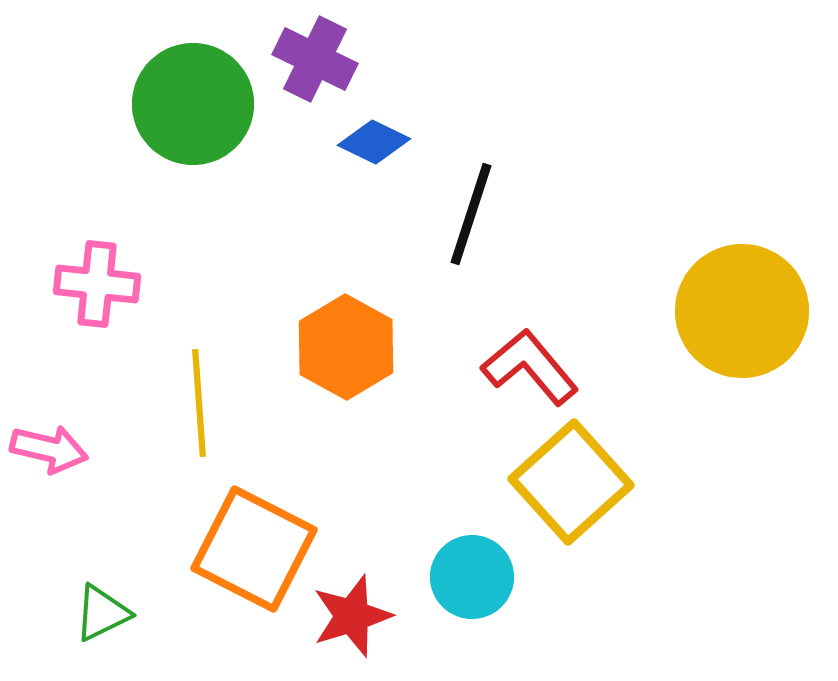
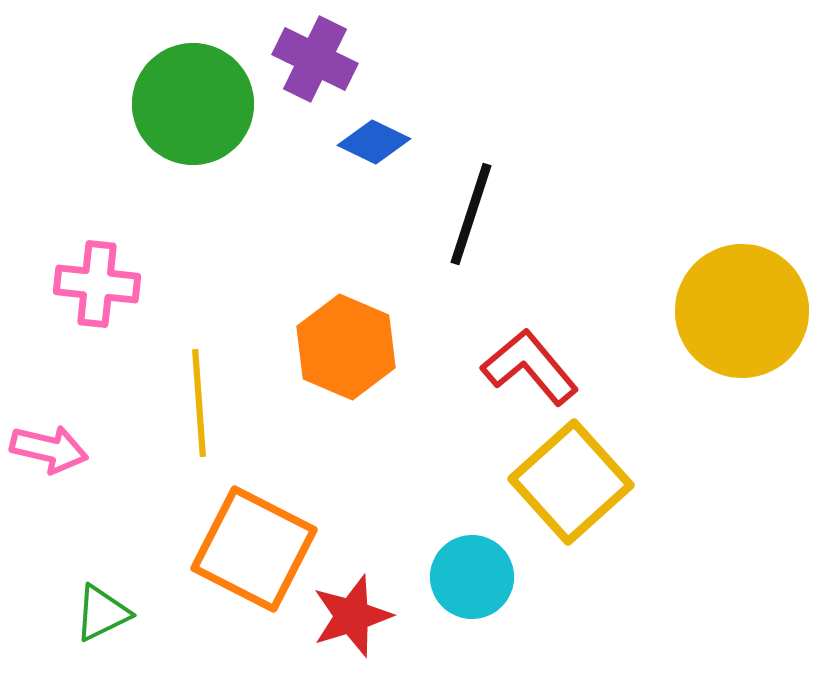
orange hexagon: rotated 6 degrees counterclockwise
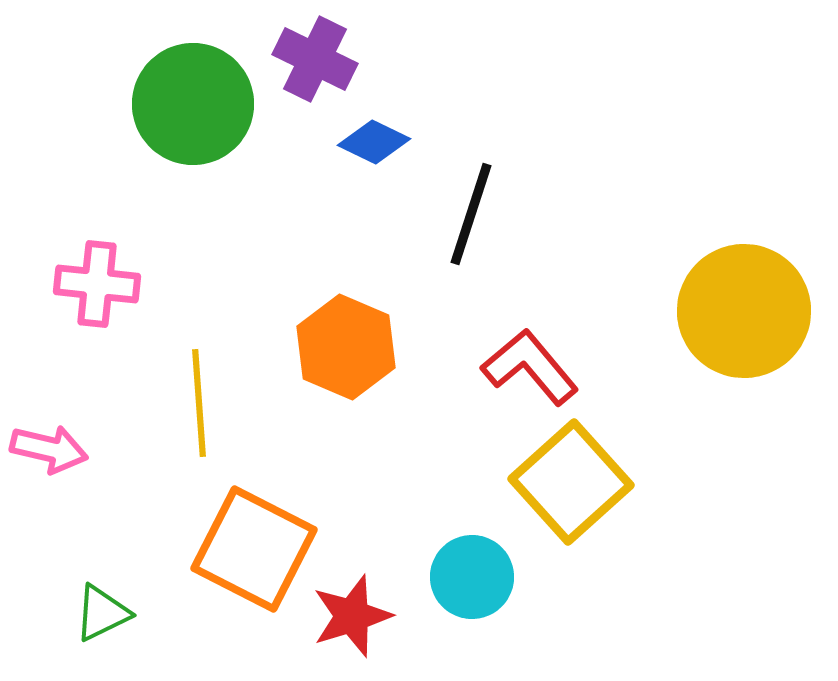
yellow circle: moved 2 px right
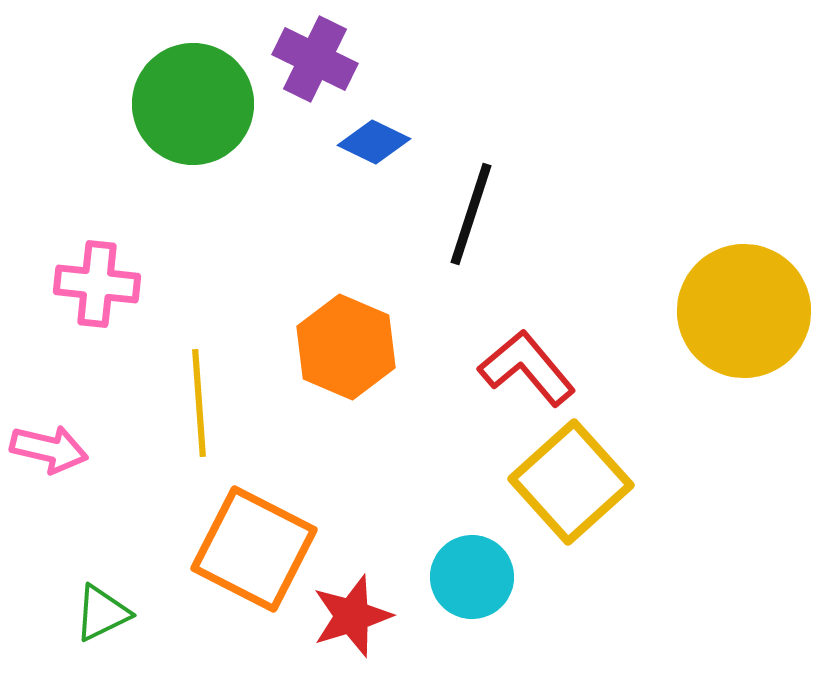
red L-shape: moved 3 px left, 1 px down
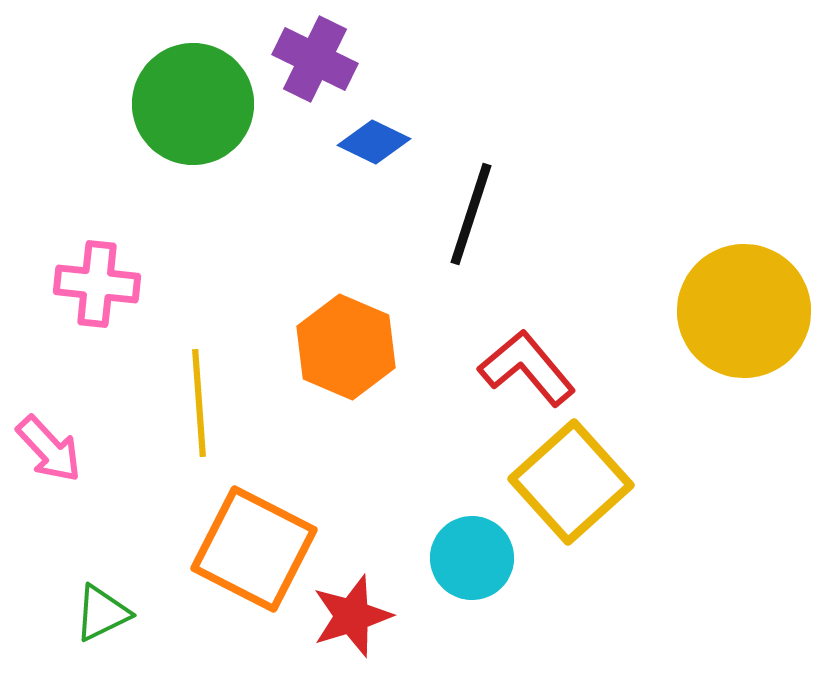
pink arrow: rotated 34 degrees clockwise
cyan circle: moved 19 px up
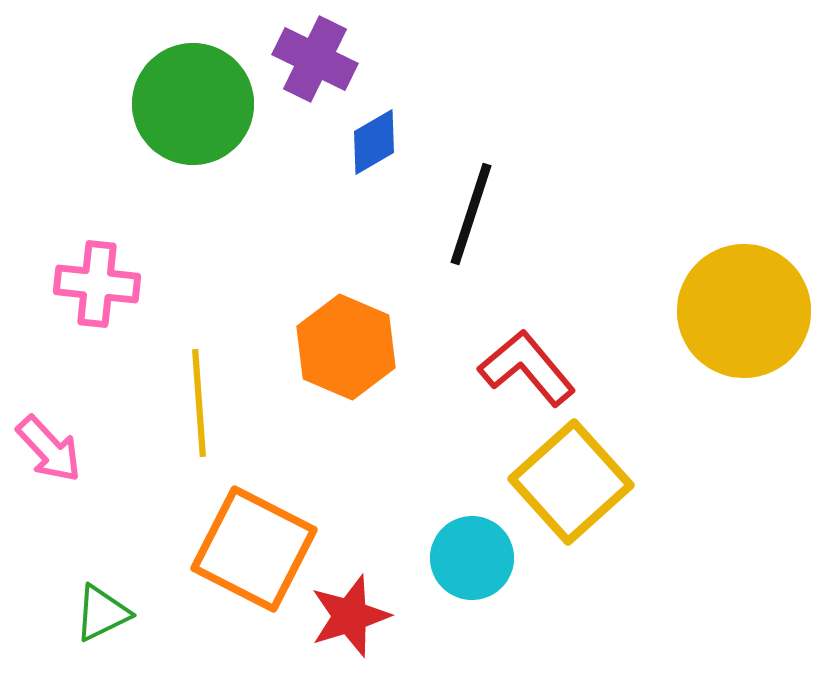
blue diamond: rotated 56 degrees counterclockwise
red star: moved 2 px left
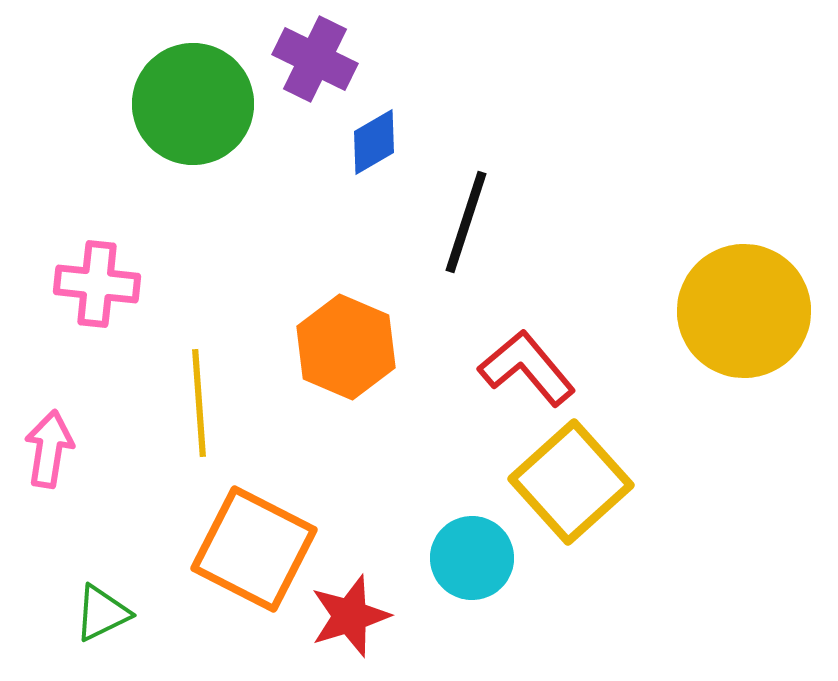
black line: moved 5 px left, 8 px down
pink arrow: rotated 128 degrees counterclockwise
